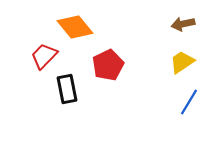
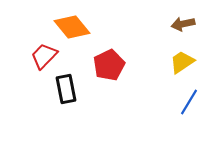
orange diamond: moved 3 px left
red pentagon: moved 1 px right
black rectangle: moved 1 px left
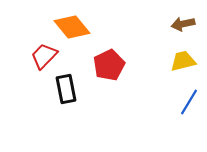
yellow trapezoid: moved 1 px right, 1 px up; rotated 20 degrees clockwise
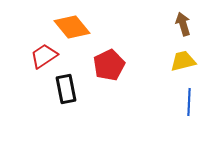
brown arrow: rotated 85 degrees clockwise
red trapezoid: rotated 12 degrees clockwise
blue line: rotated 28 degrees counterclockwise
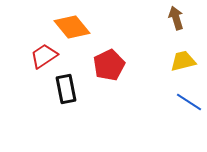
brown arrow: moved 7 px left, 6 px up
blue line: rotated 60 degrees counterclockwise
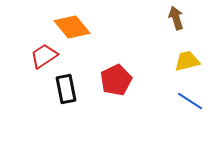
yellow trapezoid: moved 4 px right
red pentagon: moved 7 px right, 15 px down
blue line: moved 1 px right, 1 px up
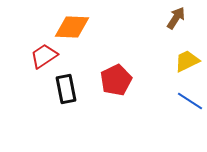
brown arrow: rotated 50 degrees clockwise
orange diamond: rotated 48 degrees counterclockwise
yellow trapezoid: rotated 12 degrees counterclockwise
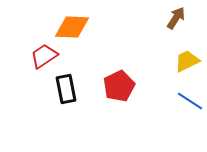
red pentagon: moved 3 px right, 6 px down
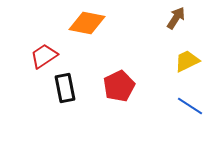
orange diamond: moved 15 px right, 4 px up; rotated 9 degrees clockwise
black rectangle: moved 1 px left, 1 px up
blue line: moved 5 px down
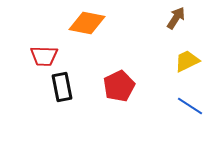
red trapezoid: rotated 144 degrees counterclockwise
black rectangle: moved 3 px left, 1 px up
